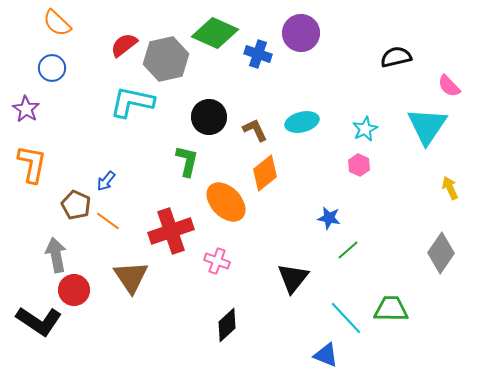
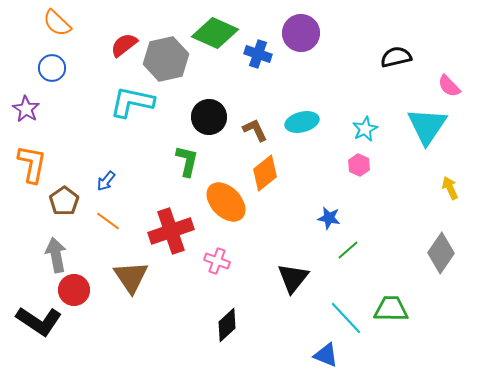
brown pentagon: moved 12 px left, 4 px up; rotated 12 degrees clockwise
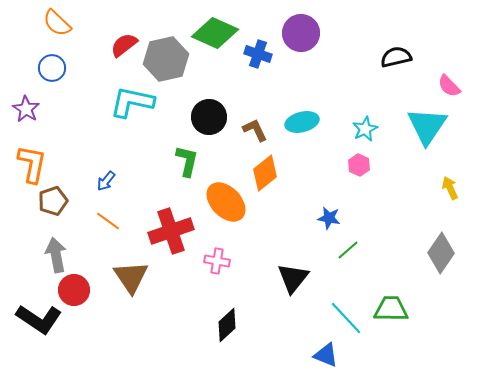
brown pentagon: moved 11 px left; rotated 16 degrees clockwise
pink cross: rotated 10 degrees counterclockwise
black L-shape: moved 2 px up
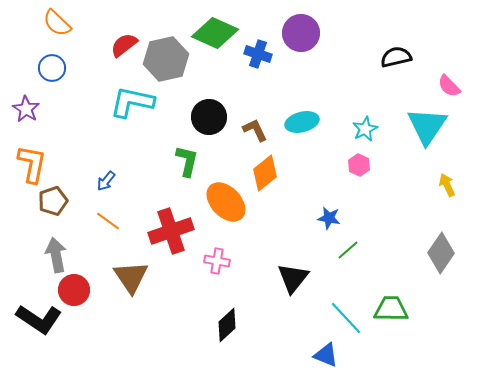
yellow arrow: moved 3 px left, 3 px up
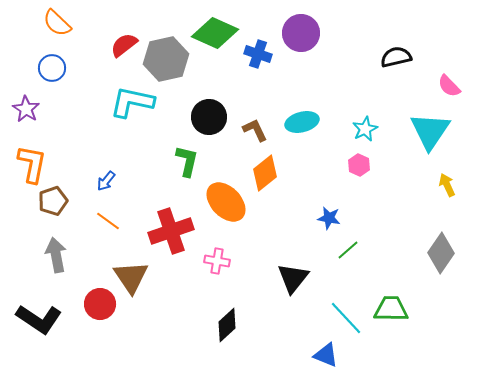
cyan triangle: moved 3 px right, 5 px down
red circle: moved 26 px right, 14 px down
